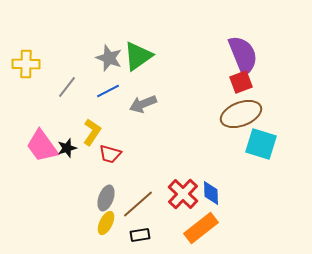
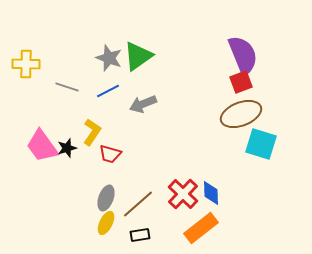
gray line: rotated 70 degrees clockwise
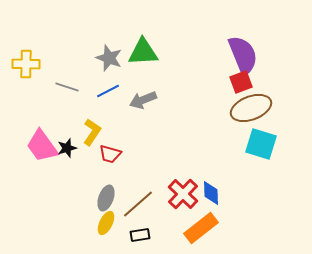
green triangle: moved 5 px right, 4 px up; rotated 32 degrees clockwise
gray arrow: moved 4 px up
brown ellipse: moved 10 px right, 6 px up
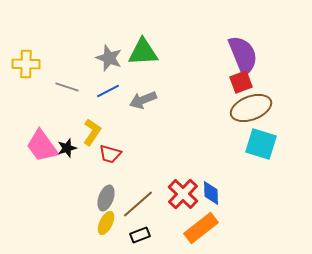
black rectangle: rotated 12 degrees counterclockwise
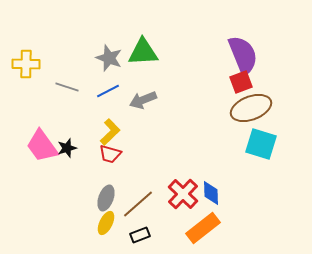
yellow L-shape: moved 18 px right; rotated 12 degrees clockwise
orange rectangle: moved 2 px right
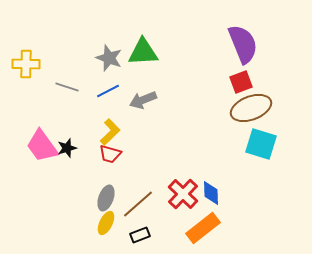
purple semicircle: moved 11 px up
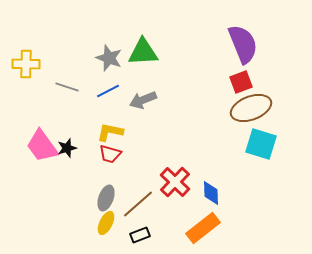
yellow L-shape: rotated 124 degrees counterclockwise
red cross: moved 8 px left, 12 px up
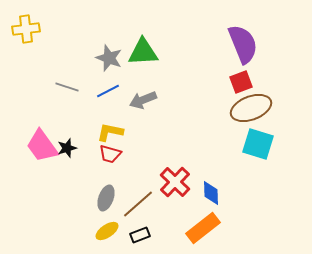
yellow cross: moved 35 px up; rotated 8 degrees counterclockwise
cyan square: moved 3 px left
yellow ellipse: moved 1 px right, 8 px down; rotated 30 degrees clockwise
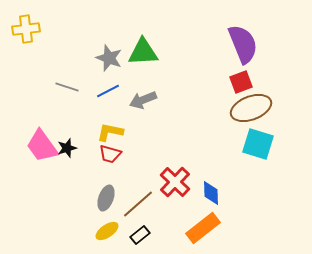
black rectangle: rotated 18 degrees counterclockwise
